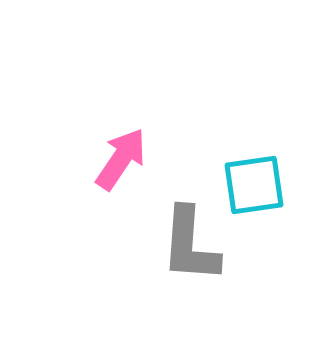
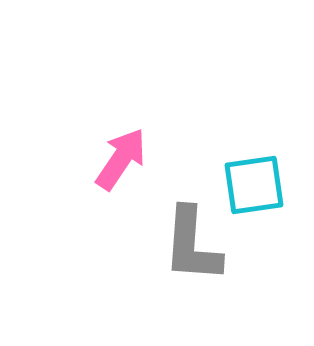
gray L-shape: moved 2 px right
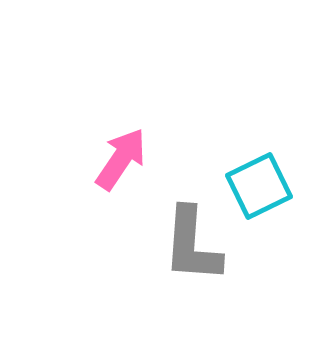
cyan square: moved 5 px right, 1 px down; rotated 18 degrees counterclockwise
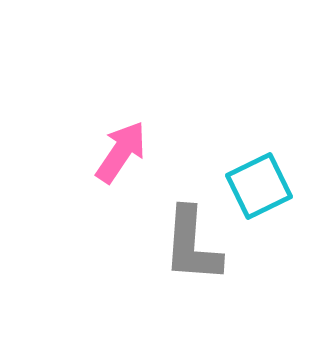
pink arrow: moved 7 px up
